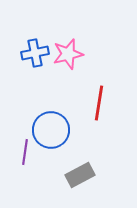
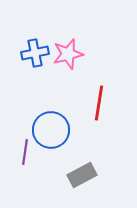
gray rectangle: moved 2 px right
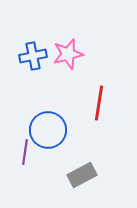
blue cross: moved 2 px left, 3 px down
blue circle: moved 3 px left
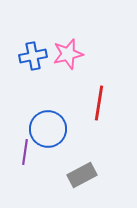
blue circle: moved 1 px up
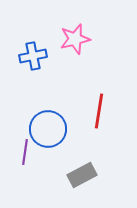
pink star: moved 7 px right, 15 px up
red line: moved 8 px down
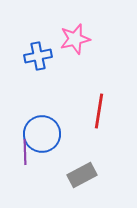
blue cross: moved 5 px right
blue circle: moved 6 px left, 5 px down
purple line: rotated 10 degrees counterclockwise
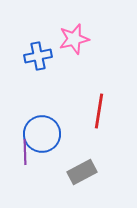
pink star: moved 1 px left
gray rectangle: moved 3 px up
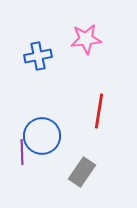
pink star: moved 12 px right; rotated 8 degrees clockwise
blue circle: moved 2 px down
purple line: moved 3 px left
gray rectangle: rotated 28 degrees counterclockwise
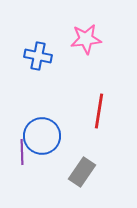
blue cross: rotated 24 degrees clockwise
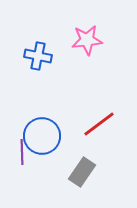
pink star: moved 1 px right, 1 px down
red line: moved 13 px down; rotated 44 degrees clockwise
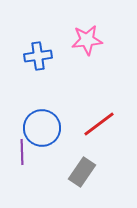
blue cross: rotated 20 degrees counterclockwise
blue circle: moved 8 px up
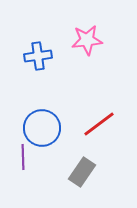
purple line: moved 1 px right, 5 px down
